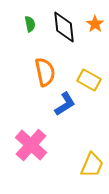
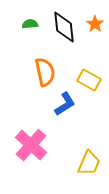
green semicircle: rotated 84 degrees counterclockwise
yellow trapezoid: moved 3 px left, 2 px up
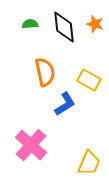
orange star: rotated 18 degrees counterclockwise
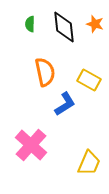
green semicircle: rotated 84 degrees counterclockwise
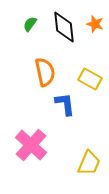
green semicircle: rotated 35 degrees clockwise
yellow rectangle: moved 1 px right, 1 px up
blue L-shape: rotated 65 degrees counterclockwise
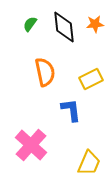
orange star: rotated 24 degrees counterclockwise
yellow rectangle: moved 1 px right; rotated 55 degrees counterclockwise
blue L-shape: moved 6 px right, 6 px down
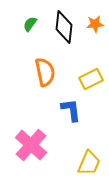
black diamond: rotated 12 degrees clockwise
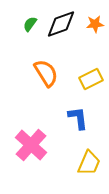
black diamond: moved 3 px left, 3 px up; rotated 64 degrees clockwise
orange semicircle: moved 1 px right, 1 px down; rotated 20 degrees counterclockwise
blue L-shape: moved 7 px right, 8 px down
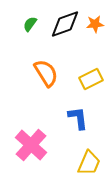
black diamond: moved 4 px right
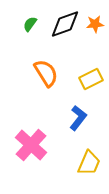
blue L-shape: rotated 45 degrees clockwise
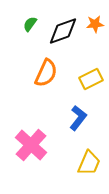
black diamond: moved 2 px left, 7 px down
orange semicircle: rotated 56 degrees clockwise
